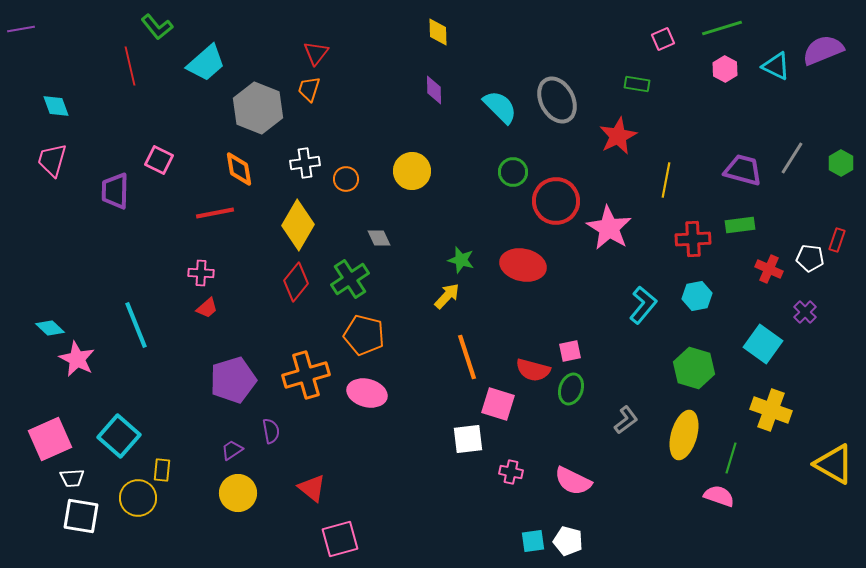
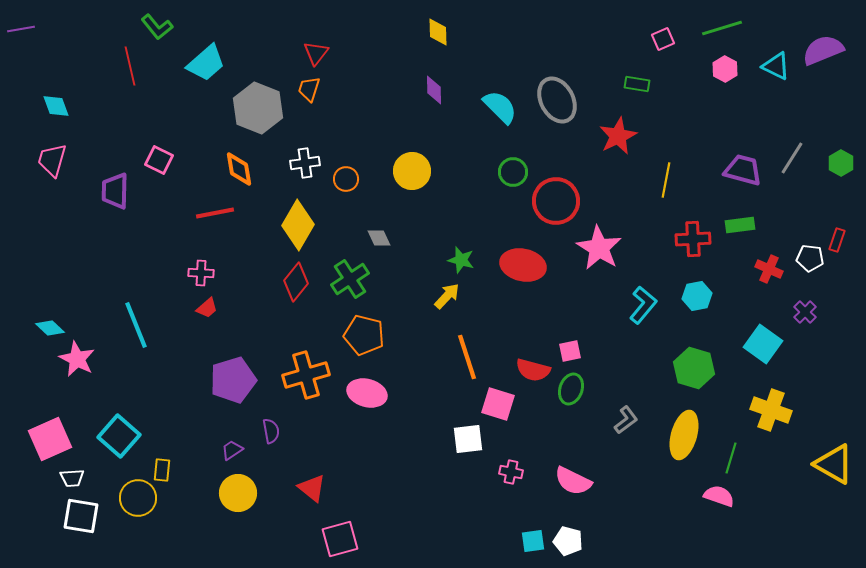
pink star at (609, 228): moved 10 px left, 20 px down
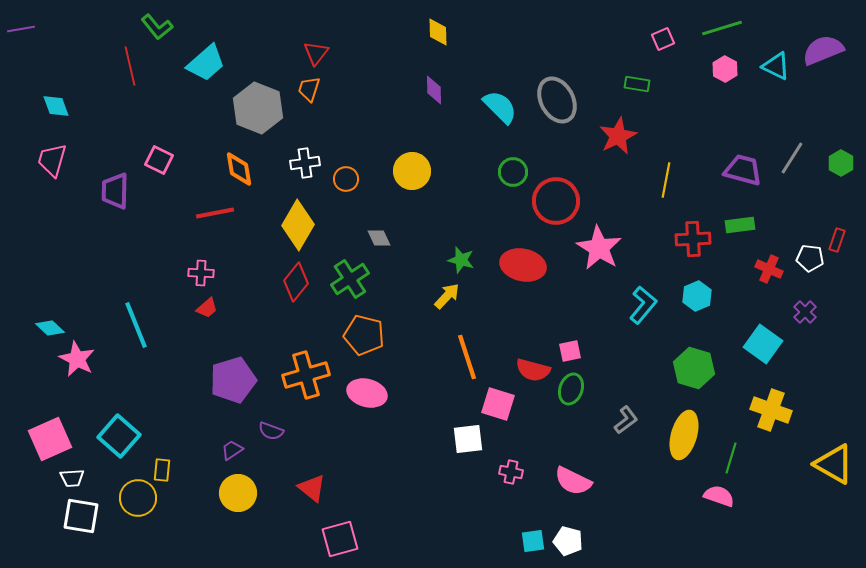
cyan hexagon at (697, 296): rotated 12 degrees counterclockwise
purple semicircle at (271, 431): rotated 120 degrees clockwise
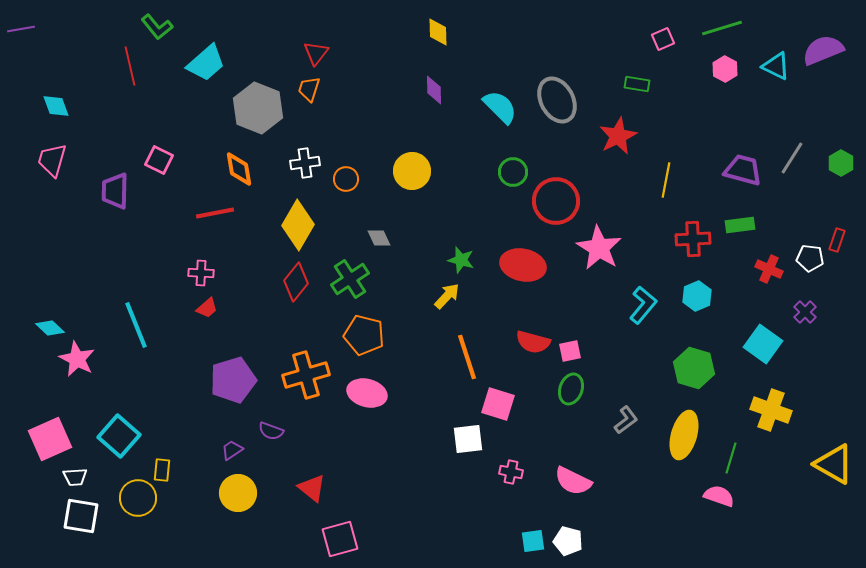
red semicircle at (533, 370): moved 28 px up
white trapezoid at (72, 478): moved 3 px right, 1 px up
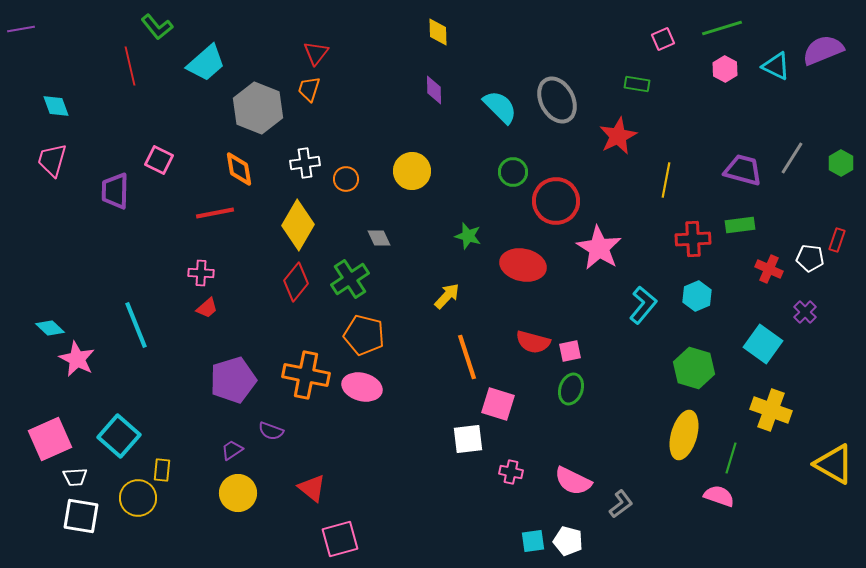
green star at (461, 260): moved 7 px right, 24 px up
orange cross at (306, 375): rotated 27 degrees clockwise
pink ellipse at (367, 393): moved 5 px left, 6 px up
gray L-shape at (626, 420): moved 5 px left, 84 px down
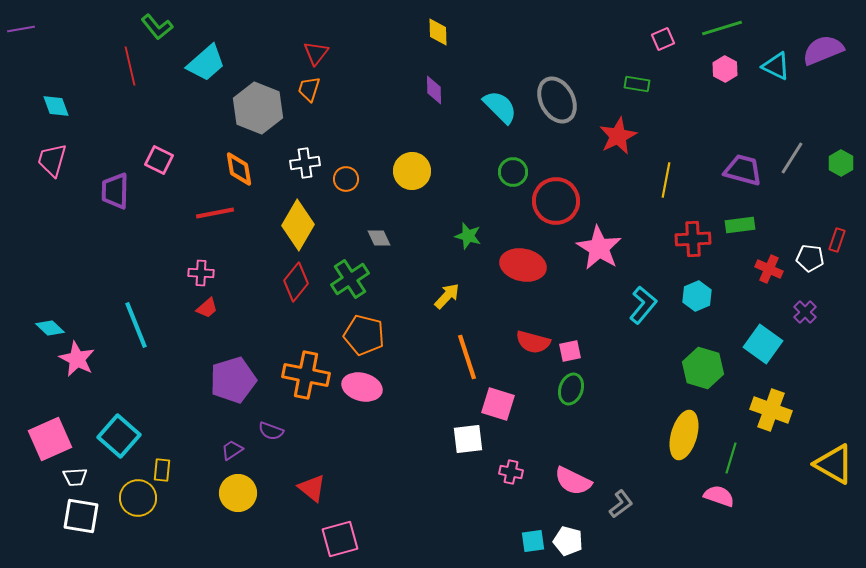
green hexagon at (694, 368): moved 9 px right
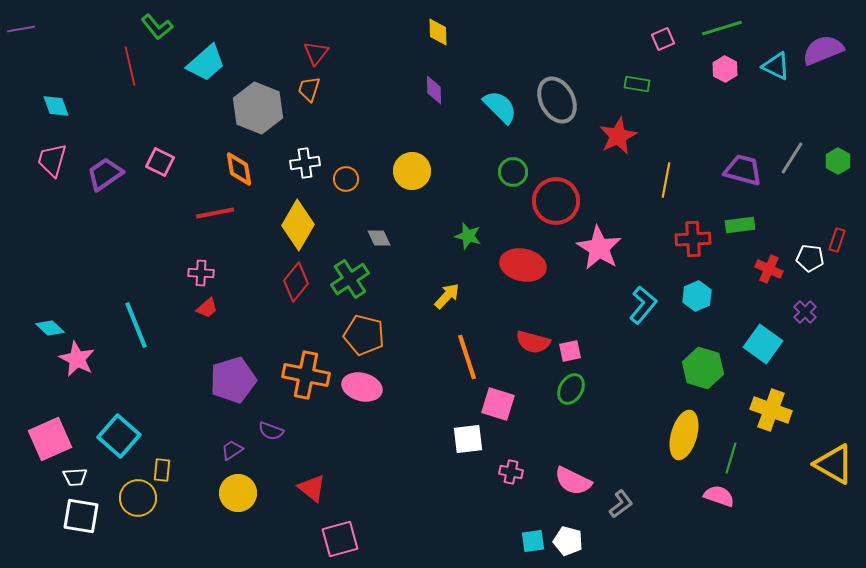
pink square at (159, 160): moved 1 px right, 2 px down
green hexagon at (841, 163): moved 3 px left, 2 px up
purple trapezoid at (115, 191): moved 10 px left, 17 px up; rotated 54 degrees clockwise
green ellipse at (571, 389): rotated 12 degrees clockwise
